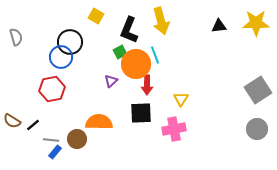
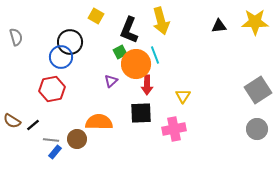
yellow star: moved 1 px left, 1 px up
yellow triangle: moved 2 px right, 3 px up
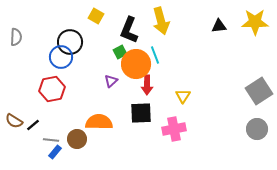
gray semicircle: rotated 18 degrees clockwise
gray square: moved 1 px right, 1 px down
brown semicircle: moved 2 px right
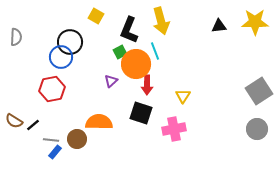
cyan line: moved 4 px up
black square: rotated 20 degrees clockwise
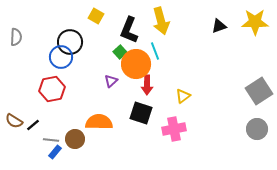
black triangle: rotated 14 degrees counterclockwise
green square: rotated 16 degrees counterclockwise
yellow triangle: rotated 21 degrees clockwise
brown circle: moved 2 px left
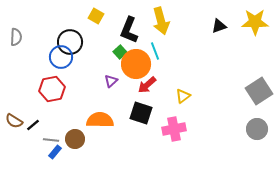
red arrow: rotated 48 degrees clockwise
orange semicircle: moved 1 px right, 2 px up
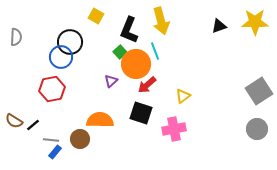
brown circle: moved 5 px right
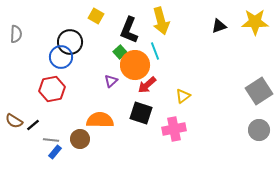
gray semicircle: moved 3 px up
orange circle: moved 1 px left, 1 px down
gray circle: moved 2 px right, 1 px down
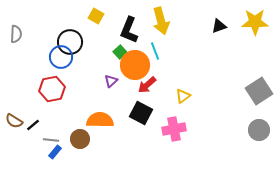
black square: rotated 10 degrees clockwise
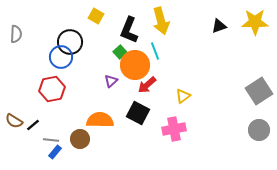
black square: moved 3 px left
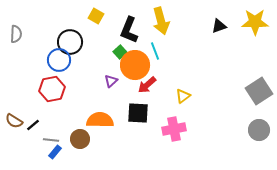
blue circle: moved 2 px left, 3 px down
black square: rotated 25 degrees counterclockwise
